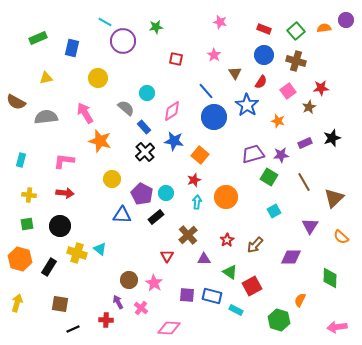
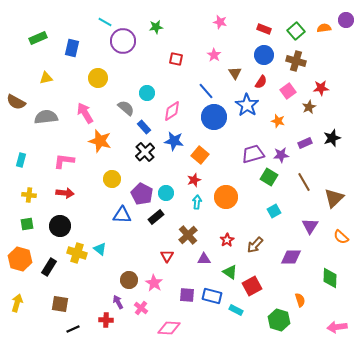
orange semicircle at (300, 300): rotated 136 degrees clockwise
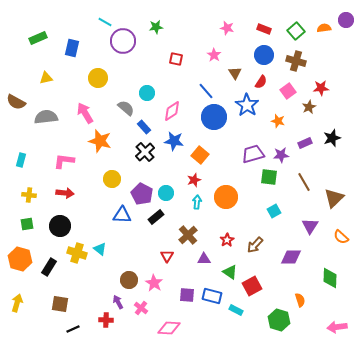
pink star at (220, 22): moved 7 px right, 6 px down
green square at (269, 177): rotated 24 degrees counterclockwise
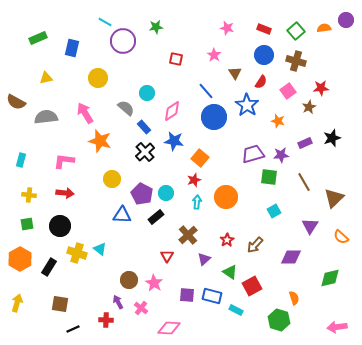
orange square at (200, 155): moved 3 px down
orange hexagon at (20, 259): rotated 15 degrees clockwise
purple triangle at (204, 259): rotated 40 degrees counterclockwise
green diamond at (330, 278): rotated 75 degrees clockwise
orange semicircle at (300, 300): moved 6 px left, 2 px up
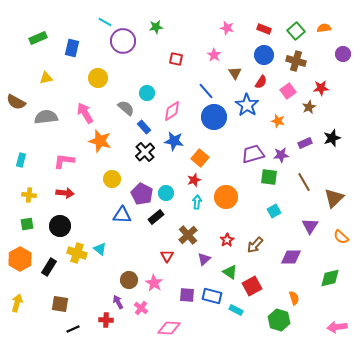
purple circle at (346, 20): moved 3 px left, 34 px down
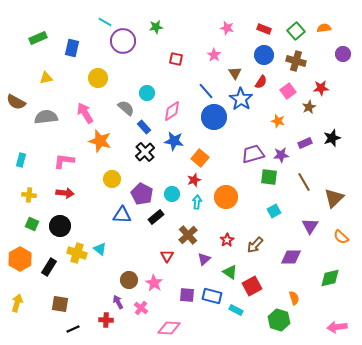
blue star at (247, 105): moved 6 px left, 6 px up
cyan circle at (166, 193): moved 6 px right, 1 px down
green square at (27, 224): moved 5 px right; rotated 32 degrees clockwise
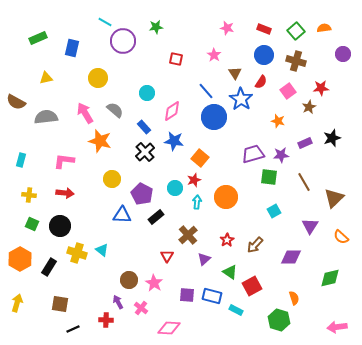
gray semicircle at (126, 108): moved 11 px left, 2 px down
cyan circle at (172, 194): moved 3 px right, 6 px up
cyan triangle at (100, 249): moved 2 px right, 1 px down
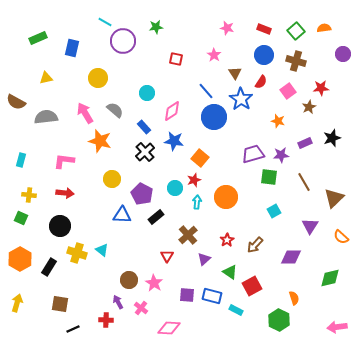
green square at (32, 224): moved 11 px left, 6 px up
green hexagon at (279, 320): rotated 10 degrees clockwise
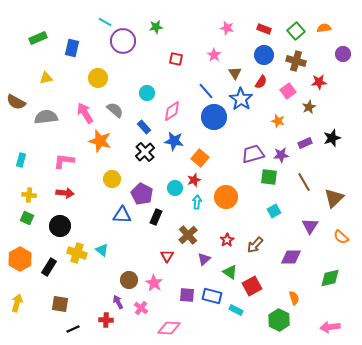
red star at (321, 88): moved 2 px left, 6 px up
black rectangle at (156, 217): rotated 28 degrees counterclockwise
green square at (21, 218): moved 6 px right
pink arrow at (337, 327): moved 7 px left
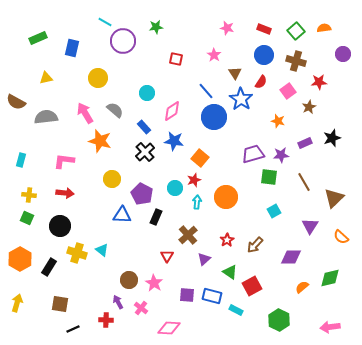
orange semicircle at (294, 298): moved 8 px right, 11 px up; rotated 112 degrees counterclockwise
